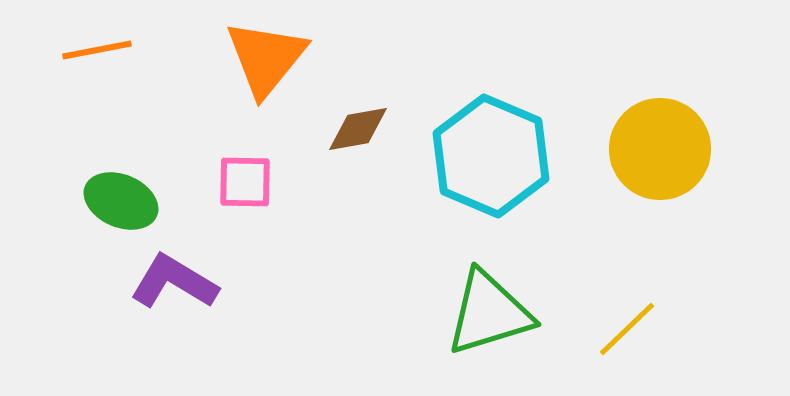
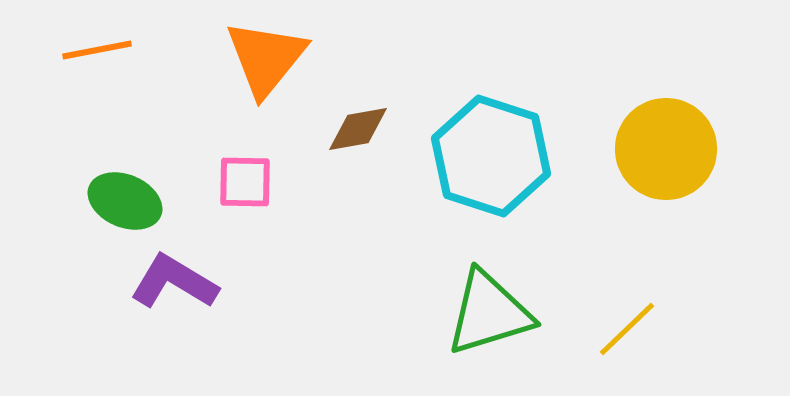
yellow circle: moved 6 px right
cyan hexagon: rotated 5 degrees counterclockwise
green ellipse: moved 4 px right
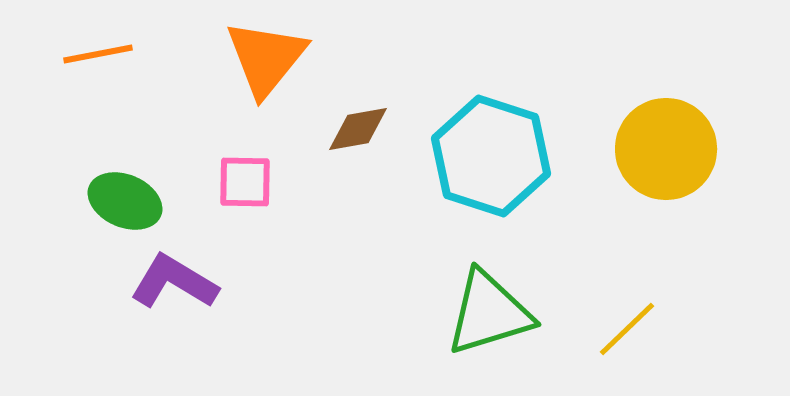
orange line: moved 1 px right, 4 px down
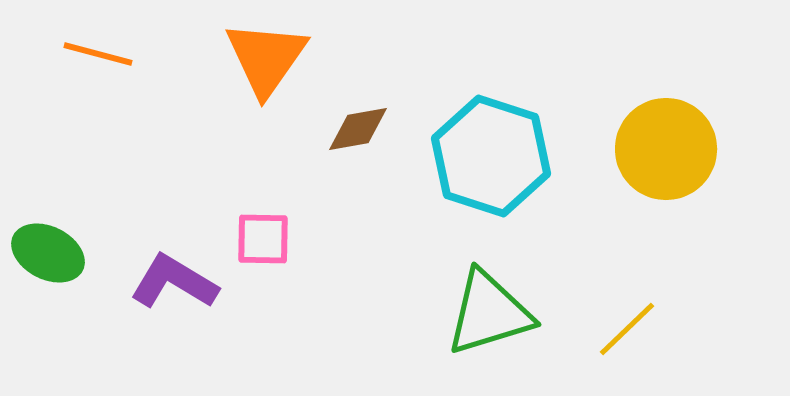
orange line: rotated 26 degrees clockwise
orange triangle: rotated 4 degrees counterclockwise
pink square: moved 18 px right, 57 px down
green ellipse: moved 77 px left, 52 px down; rotated 4 degrees clockwise
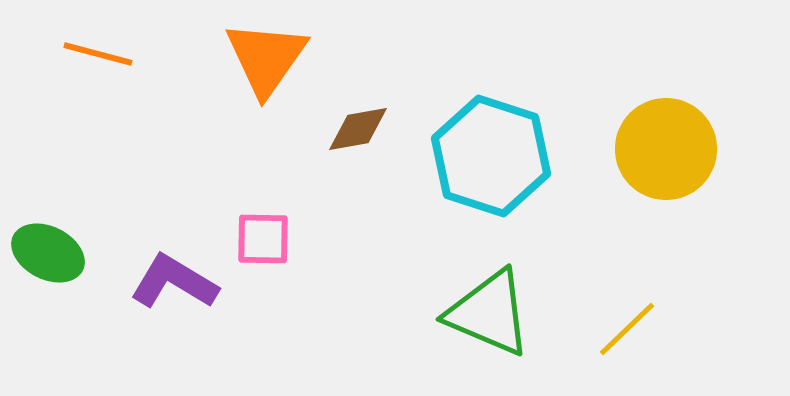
green triangle: rotated 40 degrees clockwise
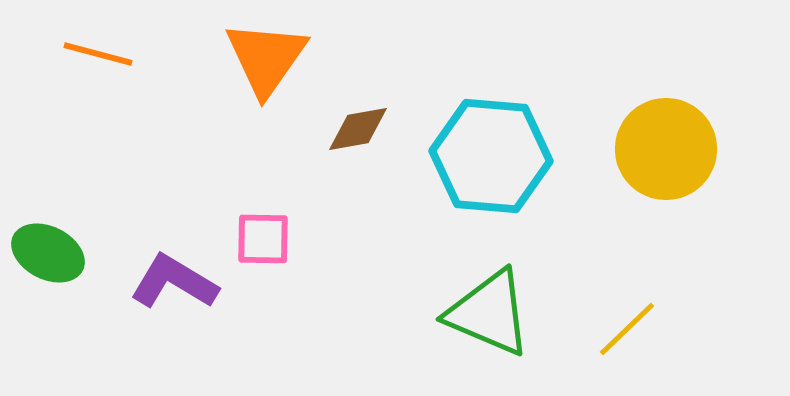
cyan hexagon: rotated 13 degrees counterclockwise
